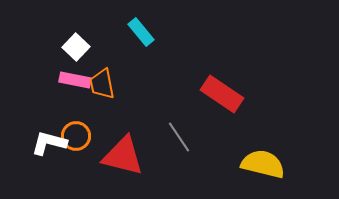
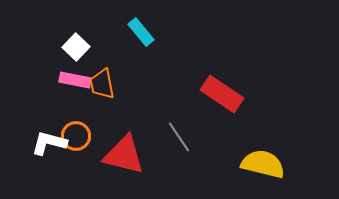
red triangle: moved 1 px right, 1 px up
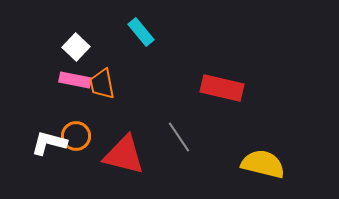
red rectangle: moved 6 px up; rotated 21 degrees counterclockwise
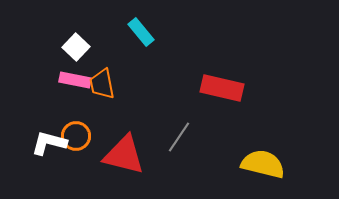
gray line: rotated 68 degrees clockwise
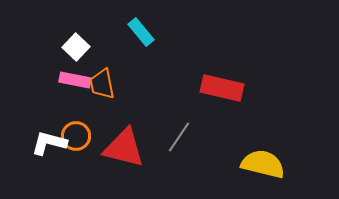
red triangle: moved 7 px up
